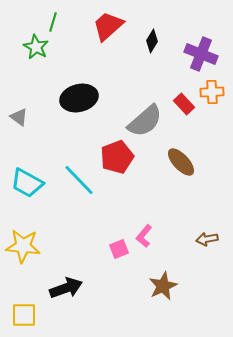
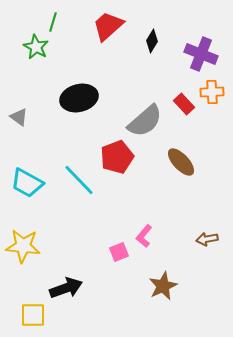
pink square: moved 3 px down
yellow square: moved 9 px right
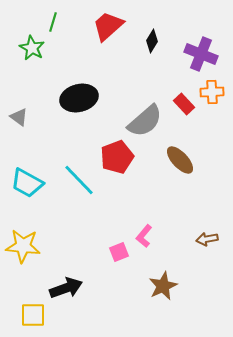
green star: moved 4 px left, 1 px down
brown ellipse: moved 1 px left, 2 px up
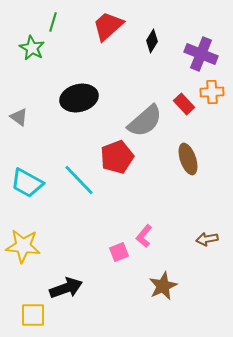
brown ellipse: moved 8 px right, 1 px up; rotated 24 degrees clockwise
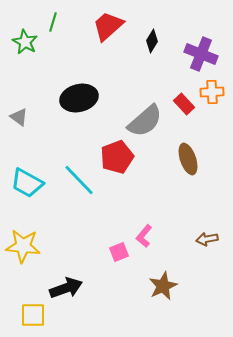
green star: moved 7 px left, 6 px up
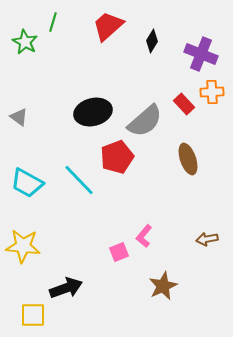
black ellipse: moved 14 px right, 14 px down
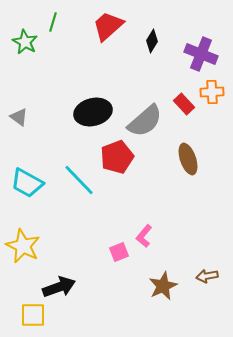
brown arrow: moved 37 px down
yellow star: rotated 20 degrees clockwise
black arrow: moved 7 px left, 1 px up
